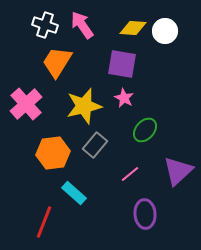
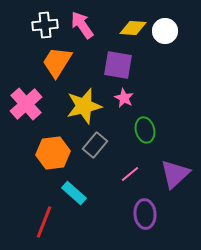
white cross: rotated 25 degrees counterclockwise
purple square: moved 4 px left, 1 px down
green ellipse: rotated 55 degrees counterclockwise
purple triangle: moved 3 px left, 3 px down
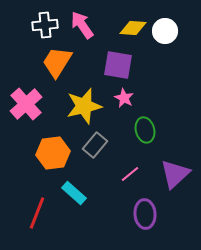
red line: moved 7 px left, 9 px up
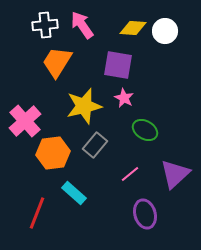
pink cross: moved 1 px left, 17 px down
green ellipse: rotated 45 degrees counterclockwise
purple ellipse: rotated 12 degrees counterclockwise
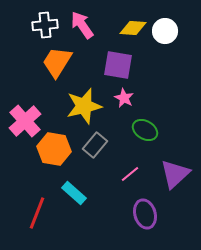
orange hexagon: moved 1 px right, 4 px up; rotated 16 degrees clockwise
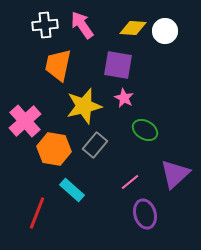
orange trapezoid: moved 1 px right, 3 px down; rotated 20 degrees counterclockwise
pink line: moved 8 px down
cyan rectangle: moved 2 px left, 3 px up
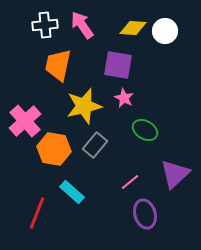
cyan rectangle: moved 2 px down
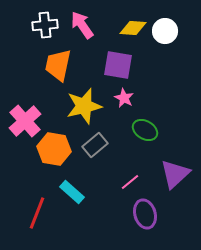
gray rectangle: rotated 10 degrees clockwise
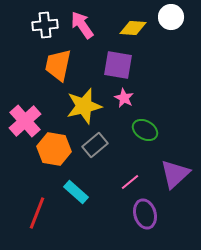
white circle: moved 6 px right, 14 px up
cyan rectangle: moved 4 px right
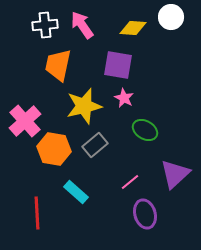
red line: rotated 24 degrees counterclockwise
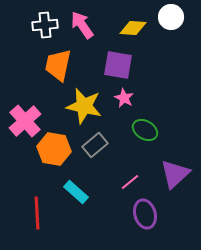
yellow star: rotated 27 degrees clockwise
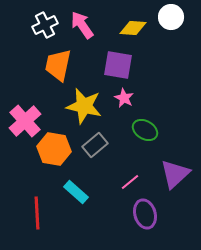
white cross: rotated 20 degrees counterclockwise
